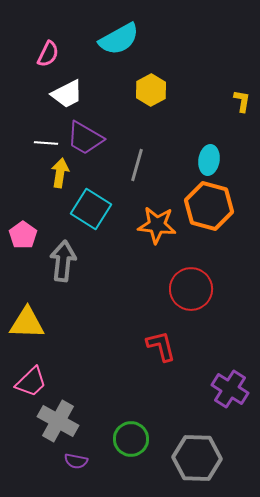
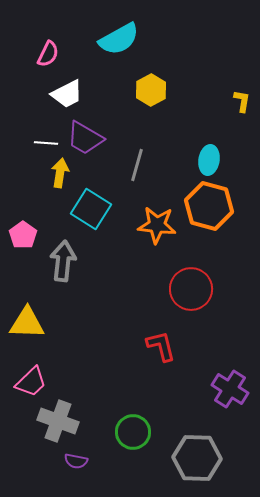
gray cross: rotated 9 degrees counterclockwise
green circle: moved 2 px right, 7 px up
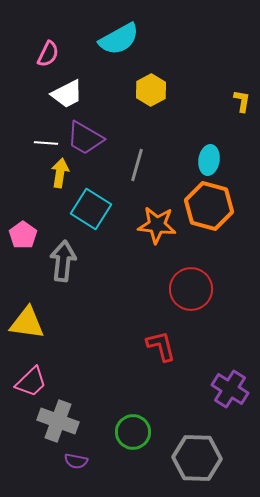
yellow triangle: rotated 6 degrees clockwise
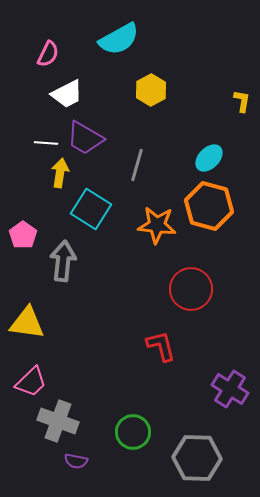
cyan ellipse: moved 2 px up; rotated 36 degrees clockwise
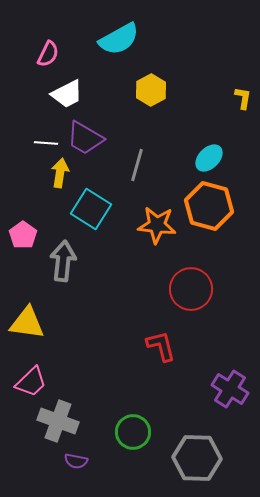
yellow L-shape: moved 1 px right, 3 px up
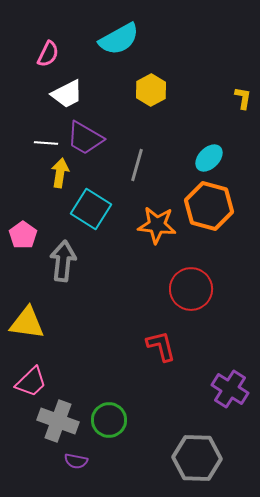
green circle: moved 24 px left, 12 px up
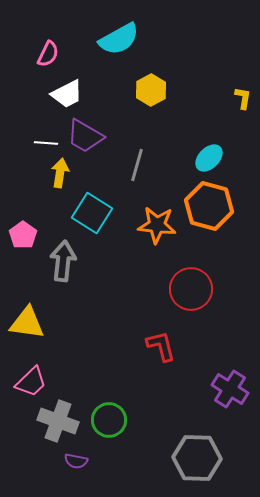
purple trapezoid: moved 2 px up
cyan square: moved 1 px right, 4 px down
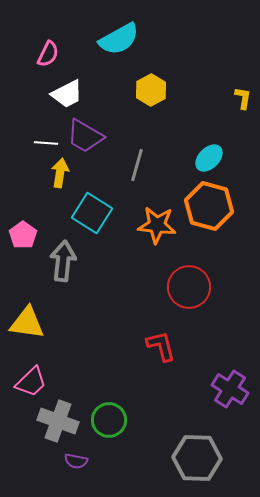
red circle: moved 2 px left, 2 px up
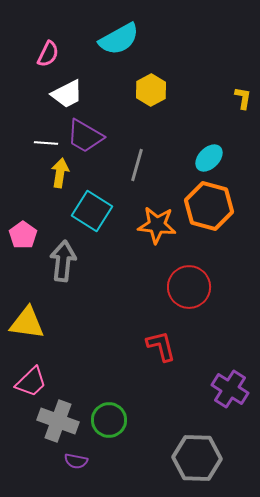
cyan square: moved 2 px up
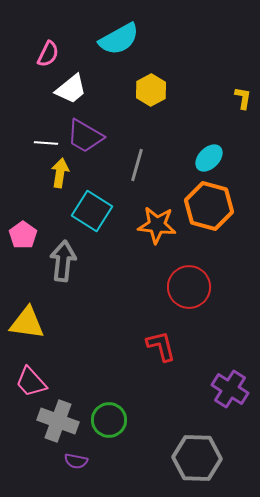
white trapezoid: moved 4 px right, 5 px up; rotated 12 degrees counterclockwise
pink trapezoid: rotated 92 degrees clockwise
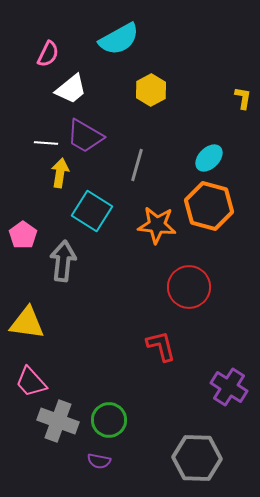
purple cross: moved 1 px left, 2 px up
purple semicircle: moved 23 px right
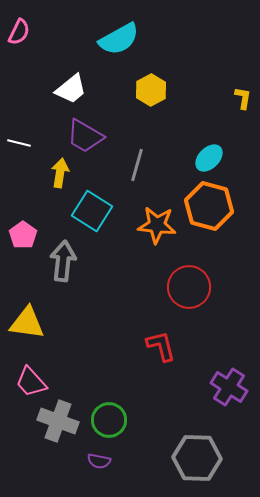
pink semicircle: moved 29 px left, 22 px up
white line: moved 27 px left; rotated 10 degrees clockwise
